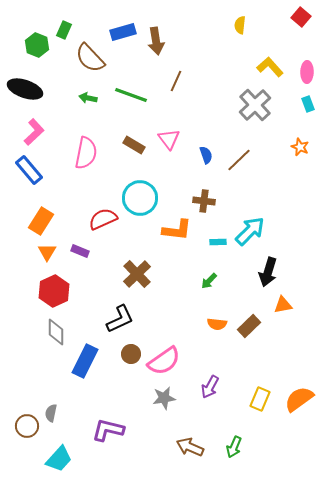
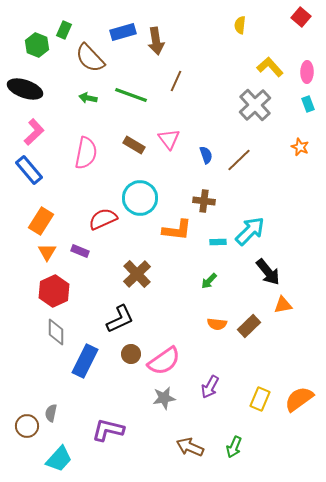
black arrow at (268, 272): rotated 56 degrees counterclockwise
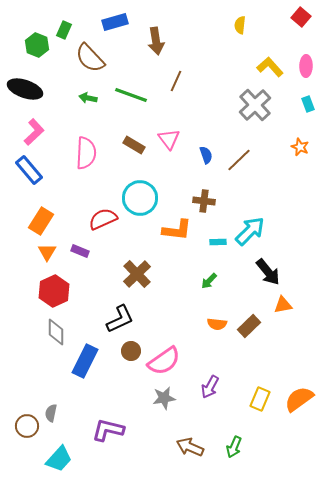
blue rectangle at (123, 32): moved 8 px left, 10 px up
pink ellipse at (307, 72): moved 1 px left, 6 px up
pink semicircle at (86, 153): rotated 8 degrees counterclockwise
brown circle at (131, 354): moved 3 px up
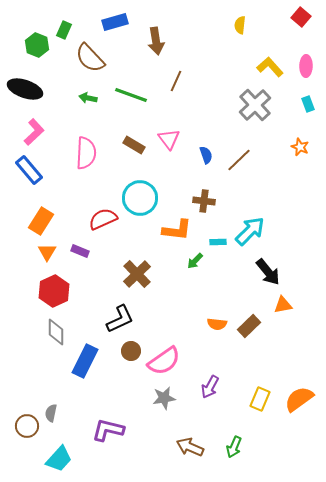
green arrow at (209, 281): moved 14 px left, 20 px up
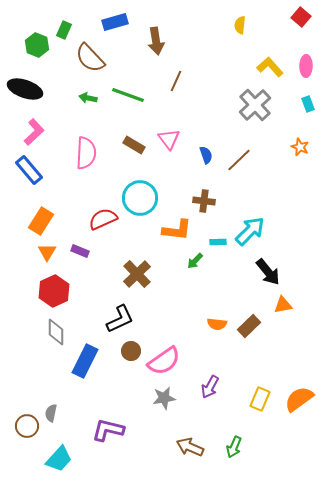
green line at (131, 95): moved 3 px left
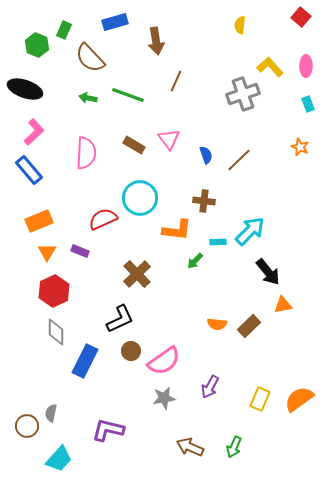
gray cross at (255, 105): moved 12 px left, 11 px up; rotated 24 degrees clockwise
orange rectangle at (41, 221): moved 2 px left; rotated 36 degrees clockwise
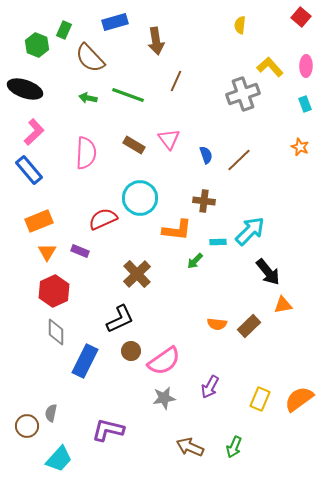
cyan rectangle at (308, 104): moved 3 px left
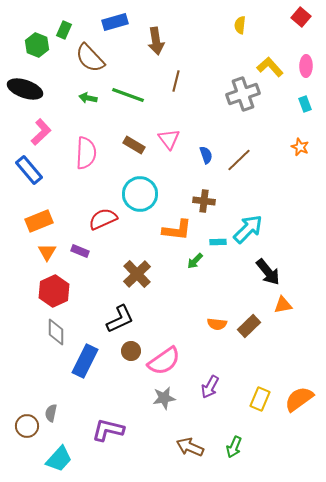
brown line at (176, 81): rotated 10 degrees counterclockwise
pink L-shape at (34, 132): moved 7 px right
cyan circle at (140, 198): moved 4 px up
cyan arrow at (250, 231): moved 2 px left, 2 px up
